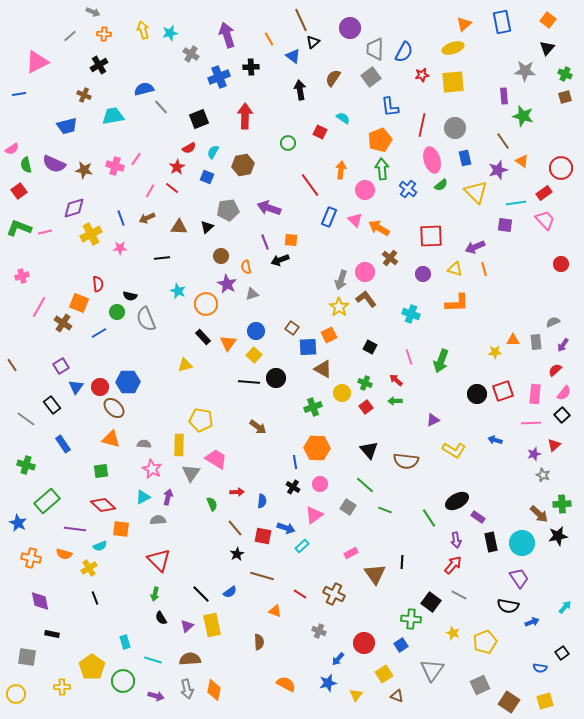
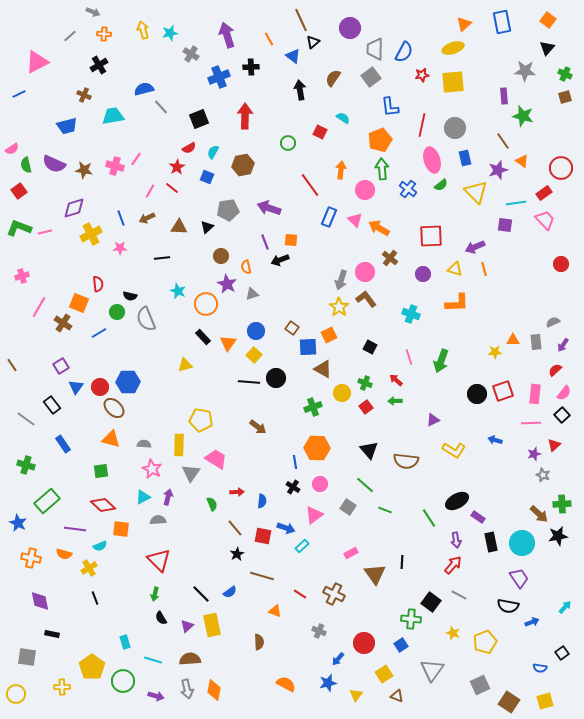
blue line at (19, 94): rotated 16 degrees counterclockwise
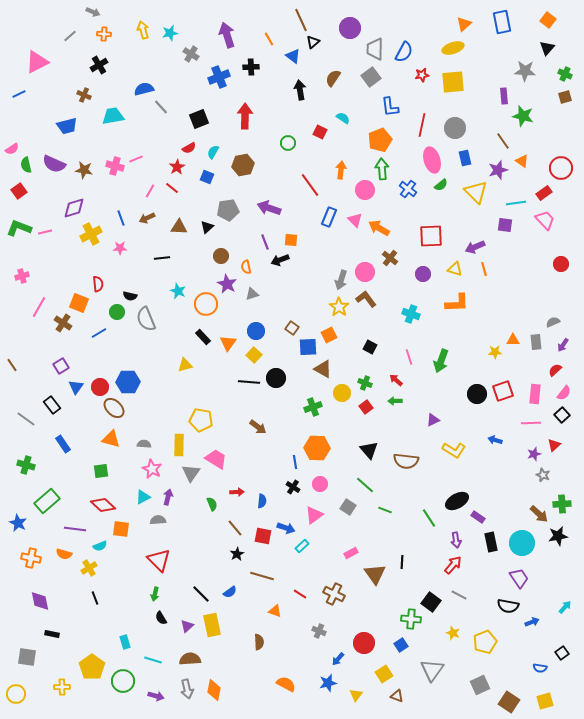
pink line at (136, 159): rotated 32 degrees clockwise
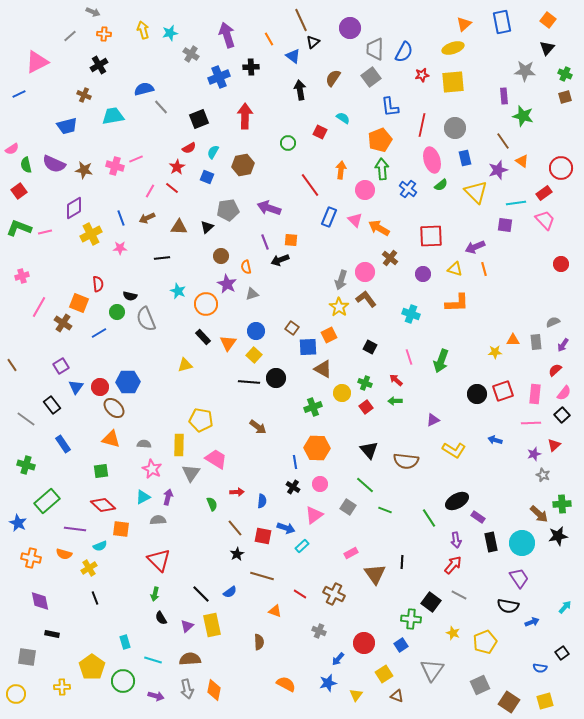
purple diamond at (74, 208): rotated 15 degrees counterclockwise
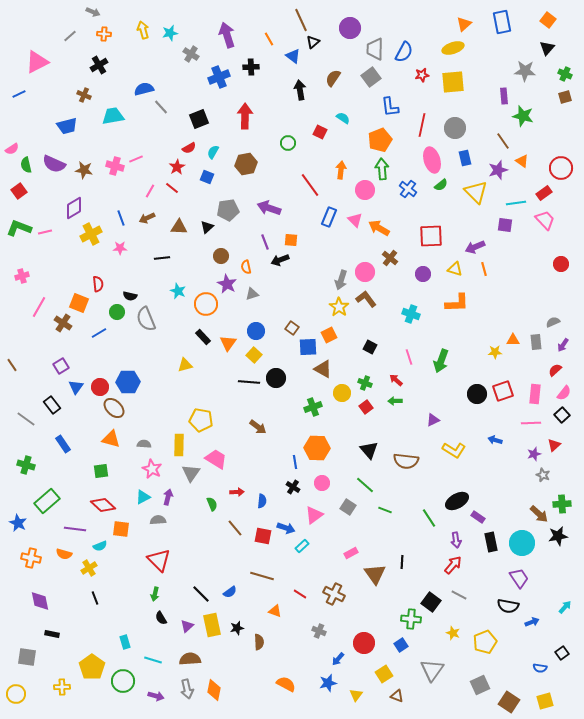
brown hexagon at (243, 165): moved 3 px right, 1 px up
pink circle at (320, 484): moved 2 px right, 1 px up
black star at (237, 554): moved 74 px down; rotated 16 degrees clockwise
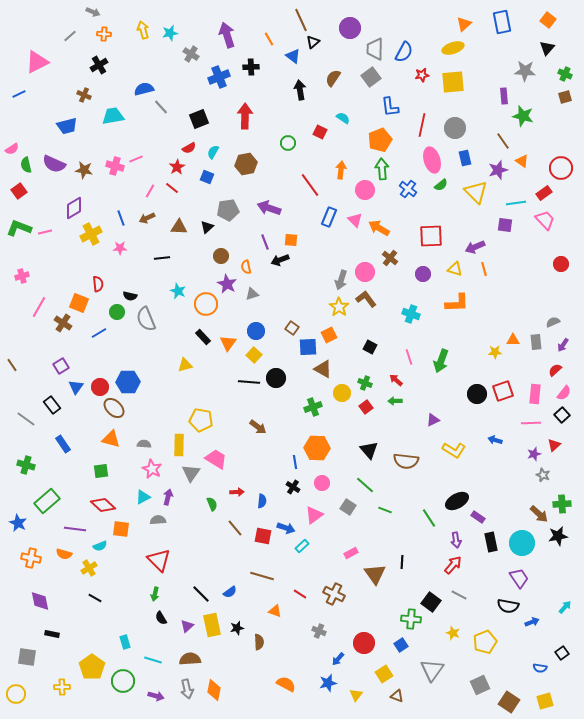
black line at (95, 598): rotated 40 degrees counterclockwise
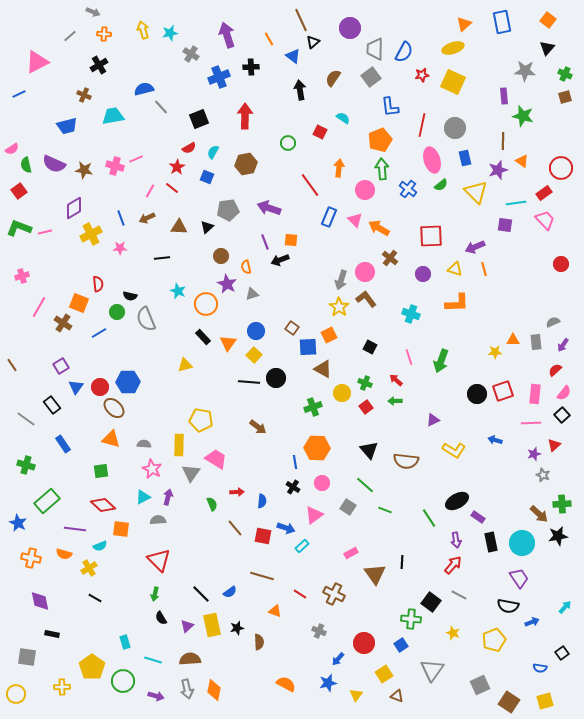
yellow square at (453, 82): rotated 30 degrees clockwise
brown line at (503, 141): rotated 36 degrees clockwise
orange arrow at (341, 170): moved 2 px left, 2 px up
yellow pentagon at (485, 642): moved 9 px right, 2 px up
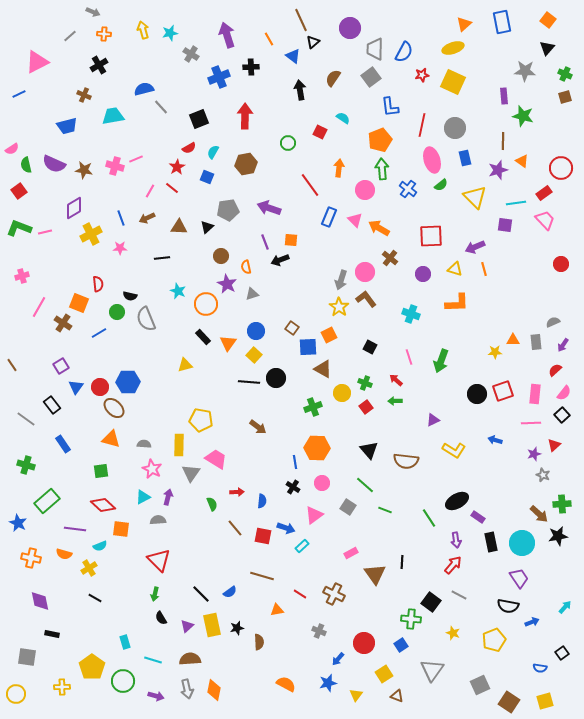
yellow triangle at (476, 192): moved 1 px left, 5 px down
orange triangle at (275, 611): moved 2 px right, 1 px up; rotated 32 degrees counterclockwise
